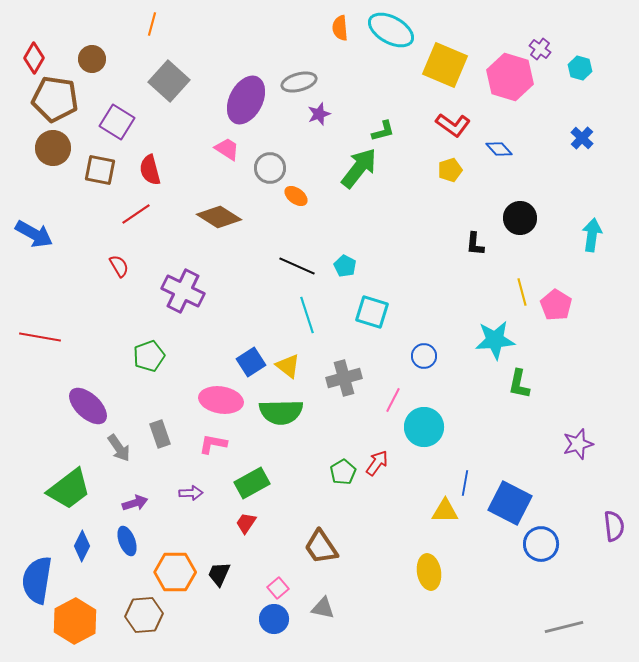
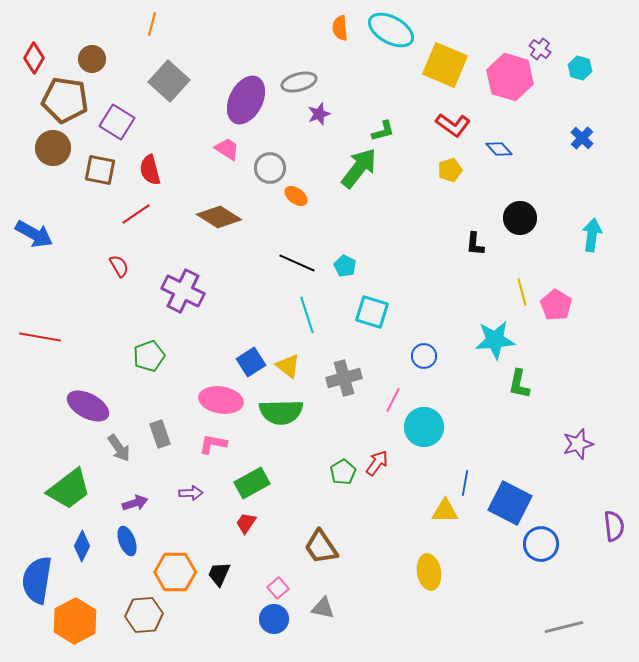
brown pentagon at (55, 99): moved 10 px right, 1 px down
black line at (297, 266): moved 3 px up
purple ellipse at (88, 406): rotated 15 degrees counterclockwise
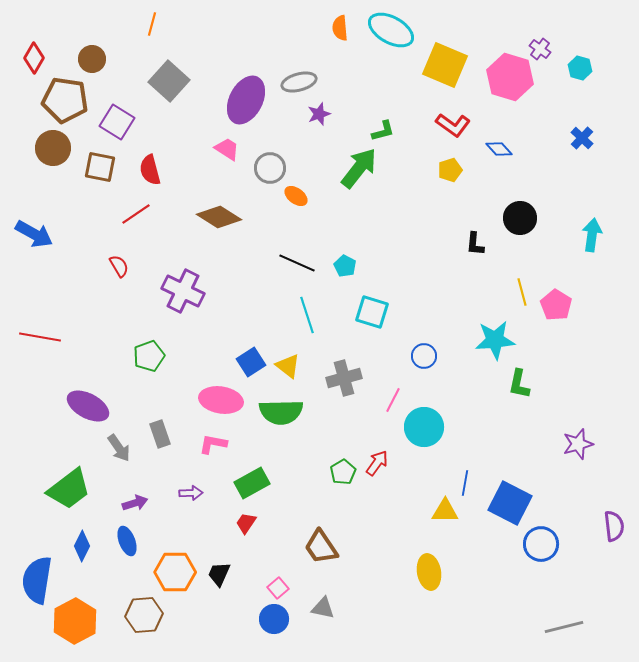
brown square at (100, 170): moved 3 px up
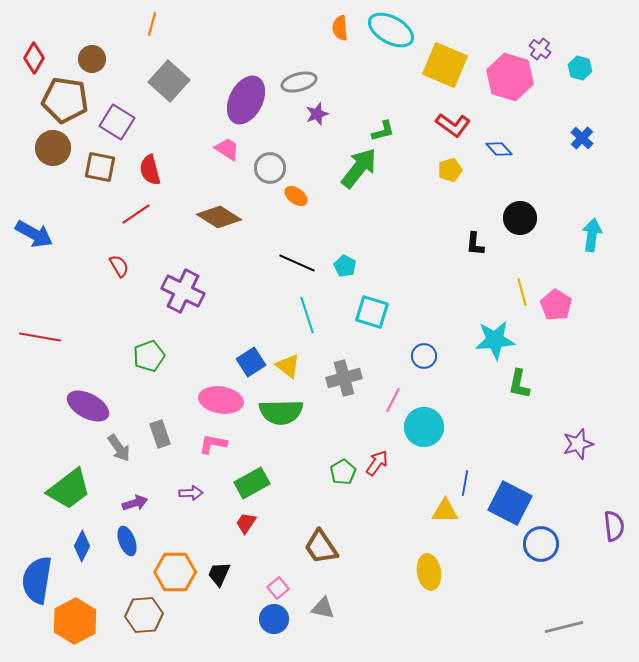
purple star at (319, 114): moved 2 px left
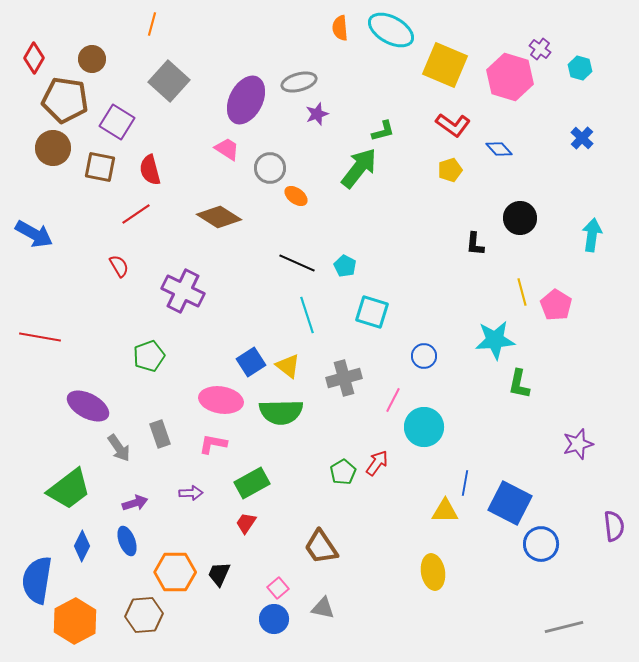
yellow ellipse at (429, 572): moved 4 px right
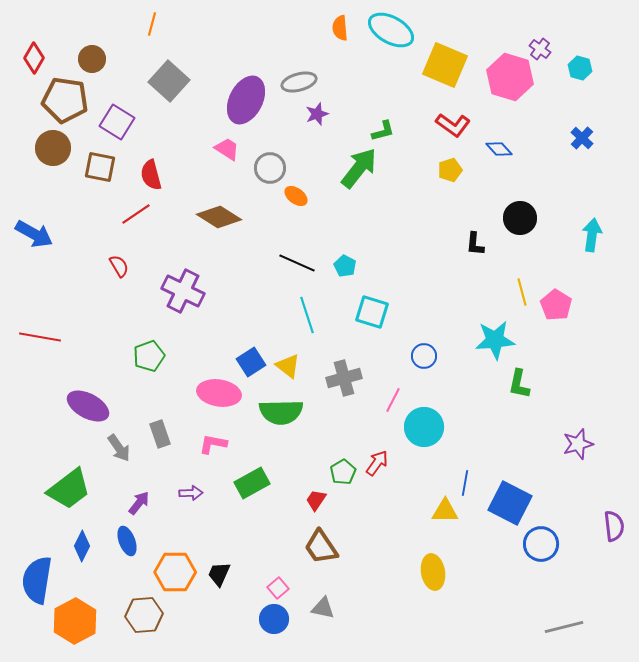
red semicircle at (150, 170): moved 1 px right, 5 px down
pink ellipse at (221, 400): moved 2 px left, 7 px up
purple arrow at (135, 503): moved 4 px right; rotated 35 degrees counterclockwise
red trapezoid at (246, 523): moved 70 px right, 23 px up
